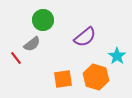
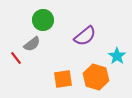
purple semicircle: moved 1 px up
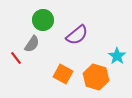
purple semicircle: moved 8 px left, 1 px up
gray semicircle: rotated 18 degrees counterclockwise
orange square: moved 5 px up; rotated 36 degrees clockwise
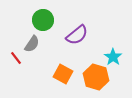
cyan star: moved 4 px left, 1 px down
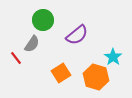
orange square: moved 2 px left, 1 px up; rotated 30 degrees clockwise
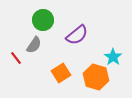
gray semicircle: moved 2 px right, 1 px down
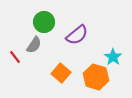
green circle: moved 1 px right, 2 px down
red line: moved 1 px left, 1 px up
orange square: rotated 18 degrees counterclockwise
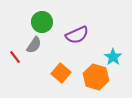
green circle: moved 2 px left
purple semicircle: rotated 15 degrees clockwise
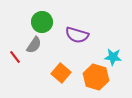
purple semicircle: rotated 40 degrees clockwise
cyan star: rotated 30 degrees counterclockwise
